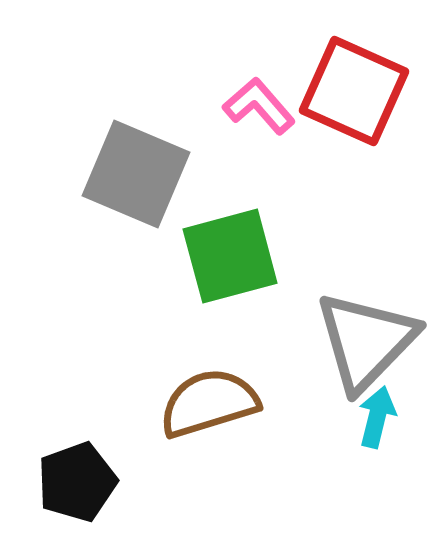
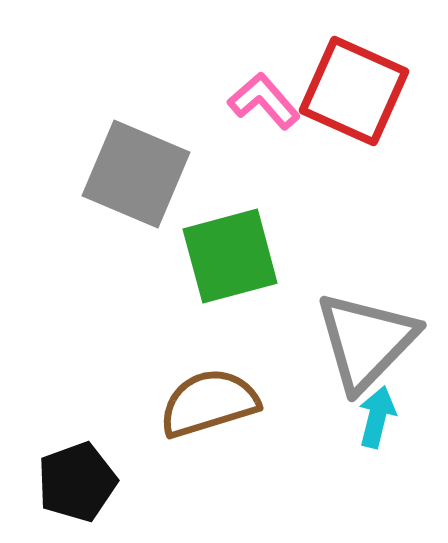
pink L-shape: moved 5 px right, 5 px up
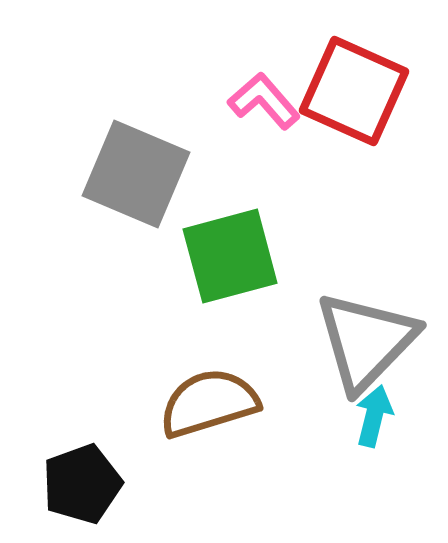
cyan arrow: moved 3 px left, 1 px up
black pentagon: moved 5 px right, 2 px down
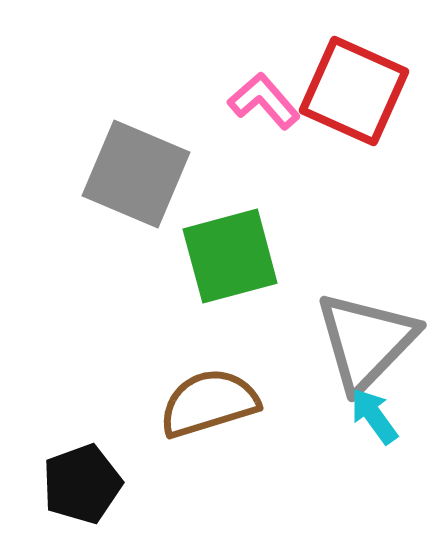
cyan arrow: rotated 50 degrees counterclockwise
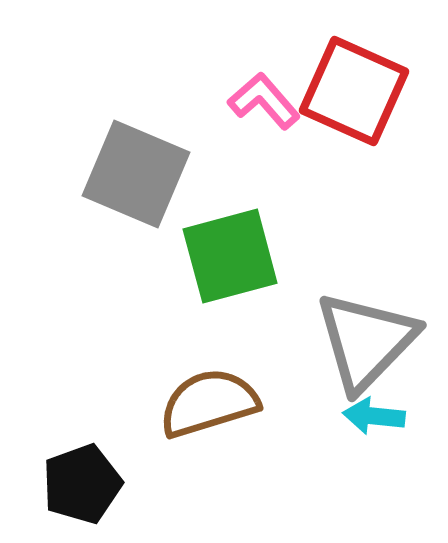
cyan arrow: rotated 48 degrees counterclockwise
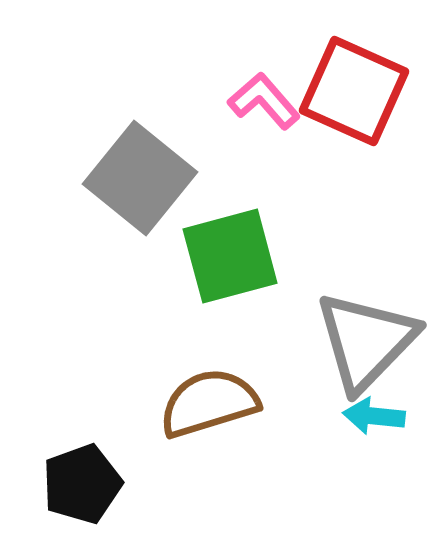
gray square: moved 4 px right, 4 px down; rotated 16 degrees clockwise
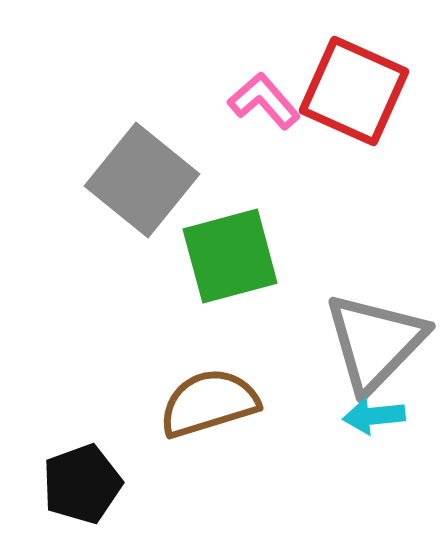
gray square: moved 2 px right, 2 px down
gray triangle: moved 9 px right, 1 px down
cyan arrow: rotated 12 degrees counterclockwise
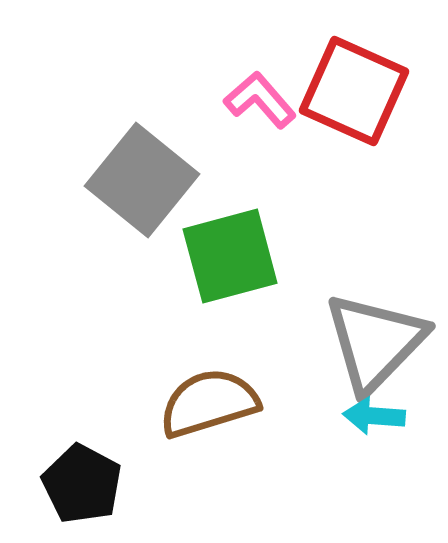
pink L-shape: moved 4 px left, 1 px up
cyan arrow: rotated 10 degrees clockwise
black pentagon: rotated 24 degrees counterclockwise
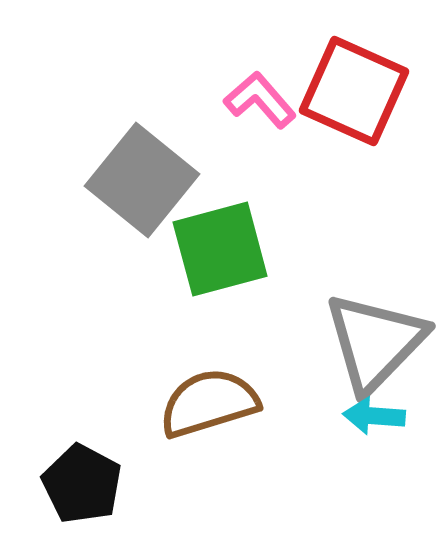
green square: moved 10 px left, 7 px up
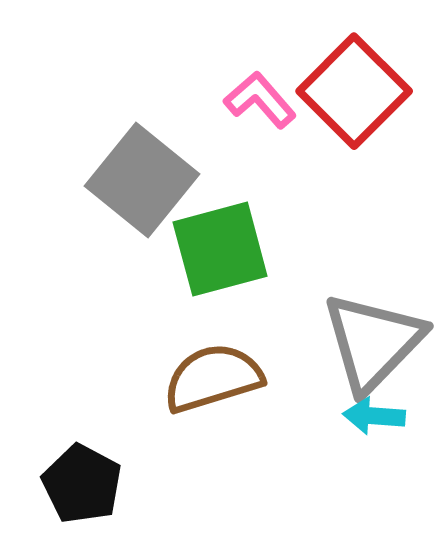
red square: rotated 21 degrees clockwise
gray triangle: moved 2 px left
brown semicircle: moved 4 px right, 25 px up
